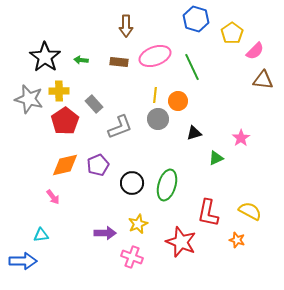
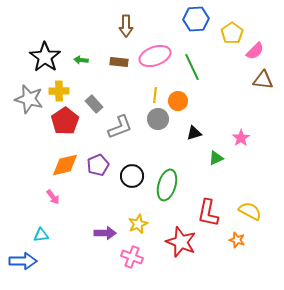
blue hexagon: rotated 20 degrees counterclockwise
black circle: moved 7 px up
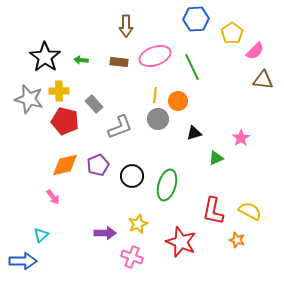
red pentagon: rotated 24 degrees counterclockwise
red L-shape: moved 5 px right, 2 px up
cyan triangle: rotated 35 degrees counterclockwise
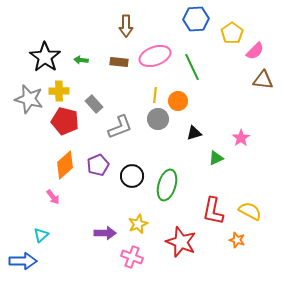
orange diamond: rotated 28 degrees counterclockwise
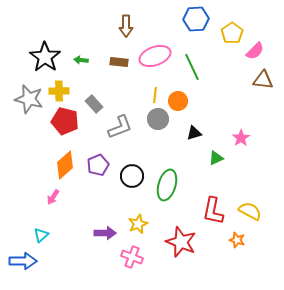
pink arrow: rotated 70 degrees clockwise
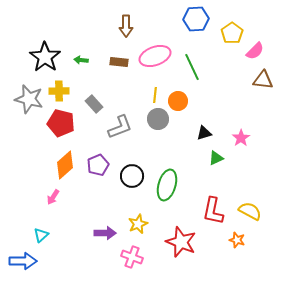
red pentagon: moved 4 px left, 2 px down
black triangle: moved 10 px right
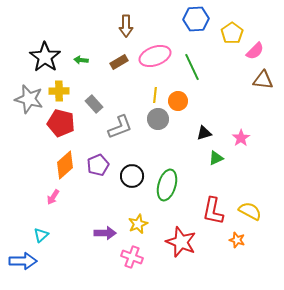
brown rectangle: rotated 36 degrees counterclockwise
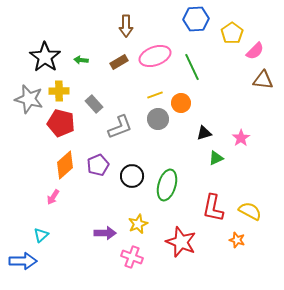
yellow line: rotated 63 degrees clockwise
orange circle: moved 3 px right, 2 px down
red L-shape: moved 3 px up
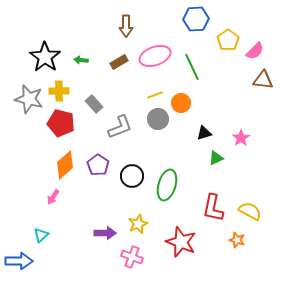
yellow pentagon: moved 4 px left, 7 px down
purple pentagon: rotated 15 degrees counterclockwise
blue arrow: moved 4 px left
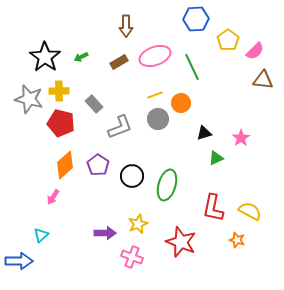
green arrow: moved 3 px up; rotated 32 degrees counterclockwise
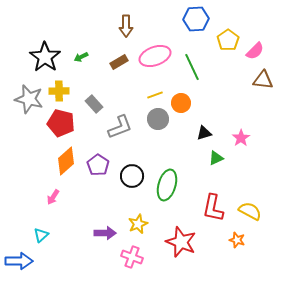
orange diamond: moved 1 px right, 4 px up
